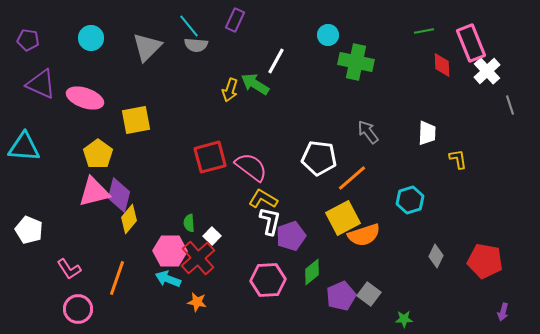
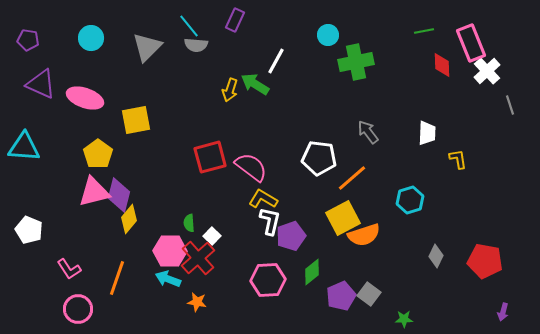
green cross at (356, 62): rotated 24 degrees counterclockwise
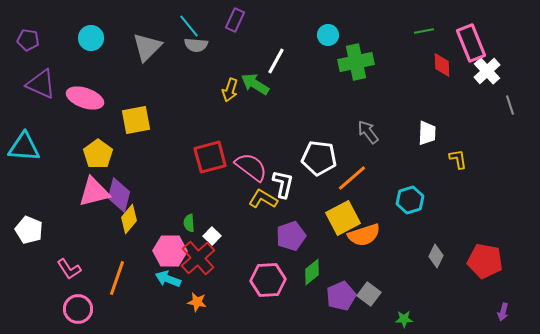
white L-shape at (270, 221): moved 13 px right, 37 px up
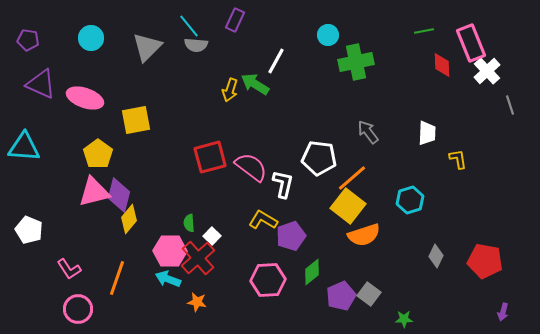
yellow L-shape at (263, 199): moved 21 px down
yellow square at (343, 218): moved 5 px right, 12 px up; rotated 24 degrees counterclockwise
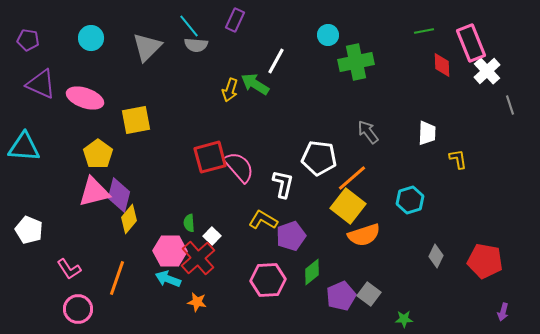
pink semicircle at (251, 167): moved 12 px left; rotated 12 degrees clockwise
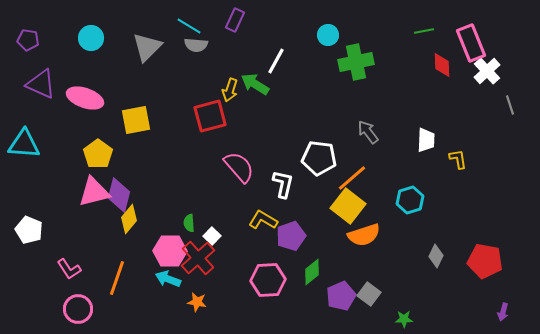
cyan line at (189, 26): rotated 20 degrees counterclockwise
white trapezoid at (427, 133): moved 1 px left, 7 px down
cyan triangle at (24, 147): moved 3 px up
red square at (210, 157): moved 41 px up
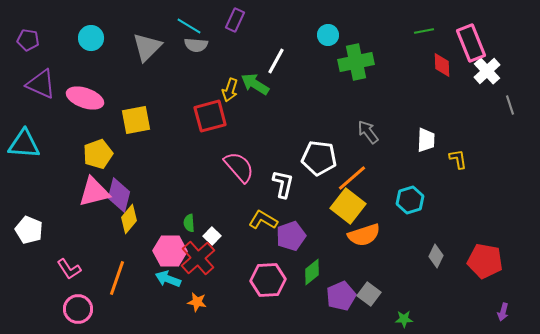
yellow pentagon at (98, 154): rotated 16 degrees clockwise
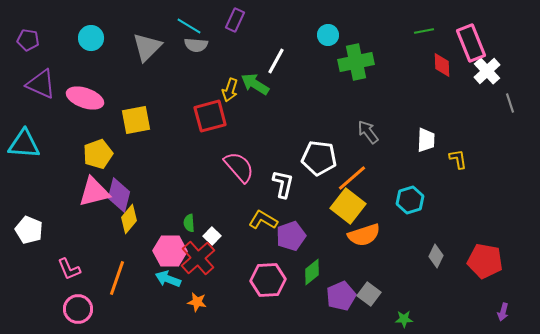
gray line at (510, 105): moved 2 px up
pink L-shape at (69, 269): rotated 10 degrees clockwise
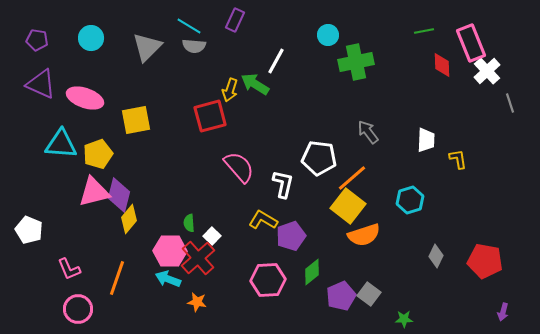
purple pentagon at (28, 40): moved 9 px right
gray semicircle at (196, 45): moved 2 px left, 1 px down
cyan triangle at (24, 144): moved 37 px right
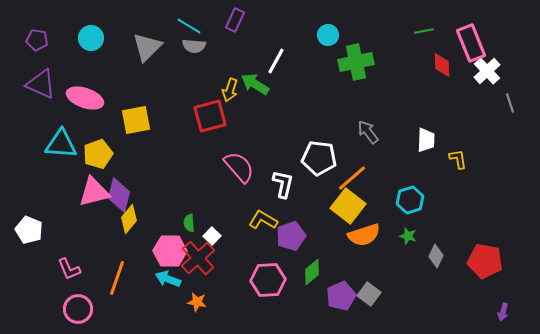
green star at (404, 319): moved 4 px right, 83 px up; rotated 18 degrees clockwise
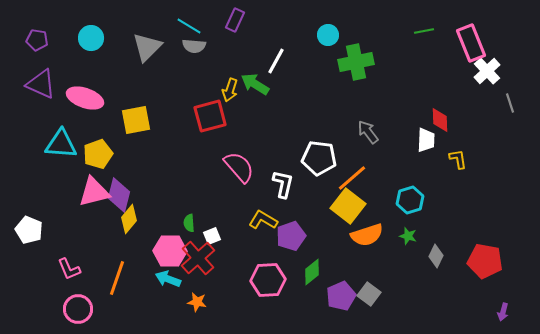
red diamond at (442, 65): moved 2 px left, 55 px down
orange semicircle at (364, 235): moved 3 px right
white square at (212, 236): rotated 24 degrees clockwise
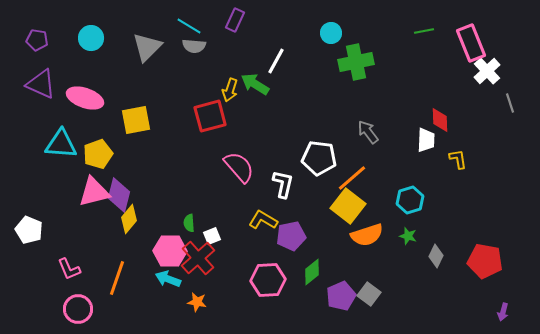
cyan circle at (328, 35): moved 3 px right, 2 px up
purple pentagon at (291, 236): rotated 8 degrees clockwise
